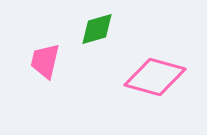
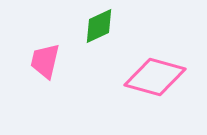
green diamond: moved 2 px right, 3 px up; rotated 9 degrees counterclockwise
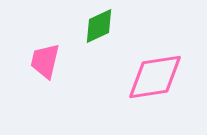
pink diamond: rotated 24 degrees counterclockwise
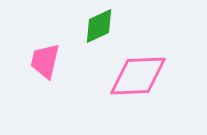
pink diamond: moved 17 px left, 1 px up; rotated 6 degrees clockwise
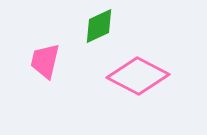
pink diamond: rotated 30 degrees clockwise
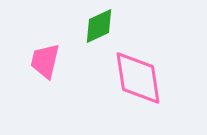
pink diamond: moved 2 px down; rotated 54 degrees clockwise
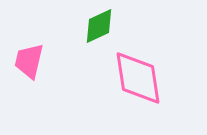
pink trapezoid: moved 16 px left
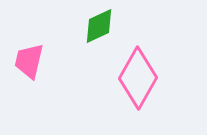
pink diamond: rotated 38 degrees clockwise
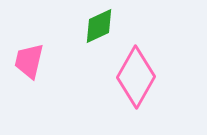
pink diamond: moved 2 px left, 1 px up
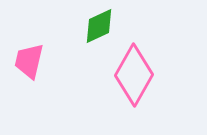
pink diamond: moved 2 px left, 2 px up
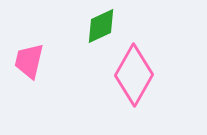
green diamond: moved 2 px right
